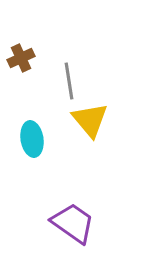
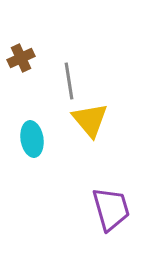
purple trapezoid: moved 38 px right, 14 px up; rotated 39 degrees clockwise
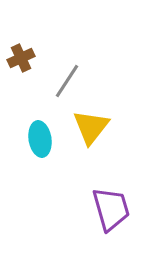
gray line: moved 2 px left; rotated 42 degrees clockwise
yellow triangle: moved 1 px right, 7 px down; rotated 18 degrees clockwise
cyan ellipse: moved 8 px right
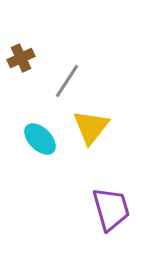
cyan ellipse: rotated 36 degrees counterclockwise
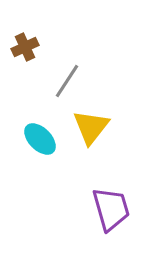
brown cross: moved 4 px right, 11 px up
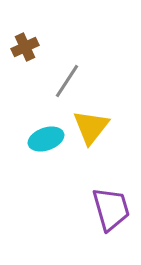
cyan ellipse: moved 6 px right; rotated 64 degrees counterclockwise
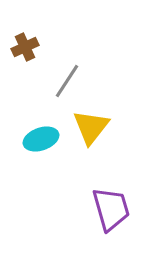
cyan ellipse: moved 5 px left
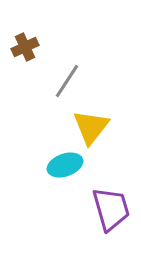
cyan ellipse: moved 24 px right, 26 px down
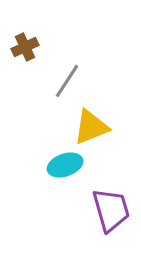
yellow triangle: rotated 30 degrees clockwise
purple trapezoid: moved 1 px down
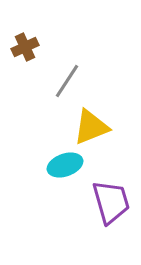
purple trapezoid: moved 8 px up
